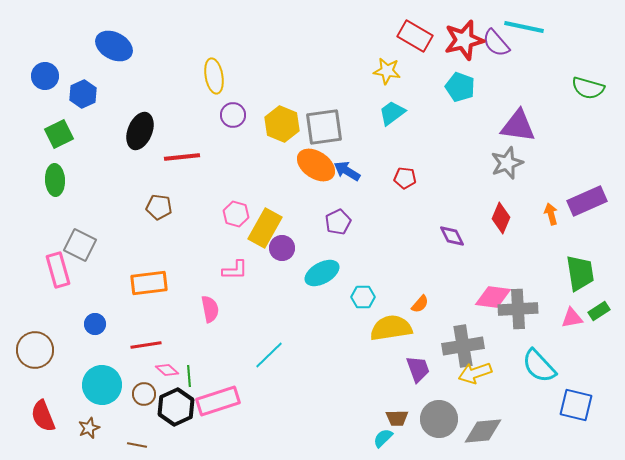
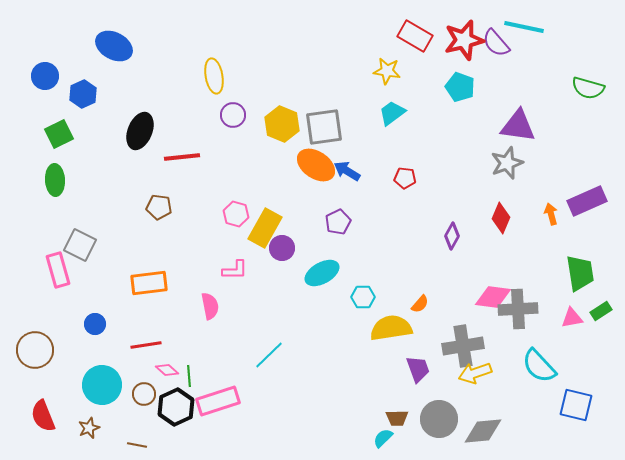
purple diamond at (452, 236): rotated 56 degrees clockwise
pink semicircle at (210, 309): moved 3 px up
green rectangle at (599, 311): moved 2 px right
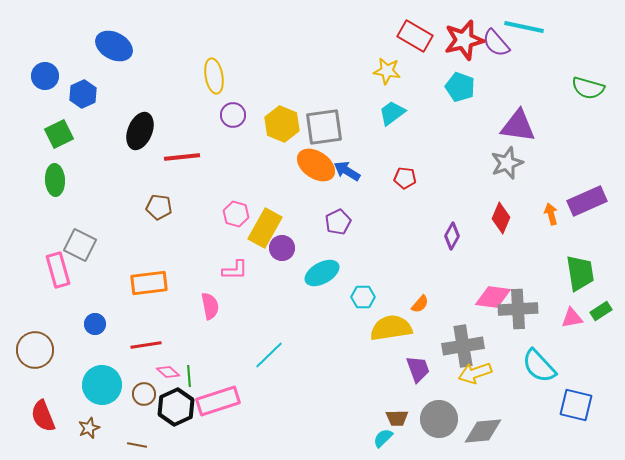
pink diamond at (167, 370): moved 1 px right, 2 px down
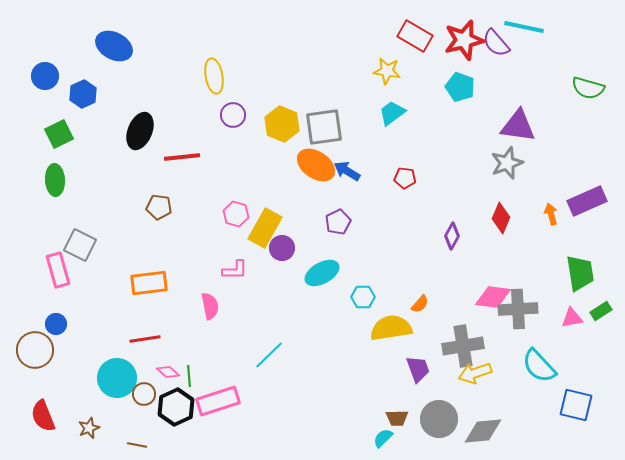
blue circle at (95, 324): moved 39 px left
red line at (146, 345): moved 1 px left, 6 px up
cyan circle at (102, 385): moved 15 px right, 7 px up
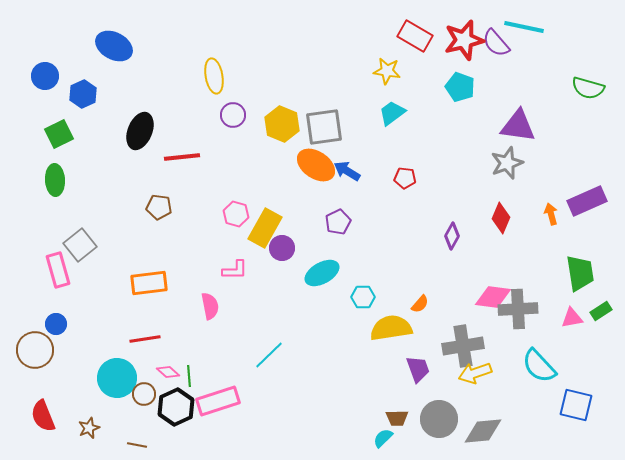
gray square at (80, 245): rotated 24 degrees clockwise
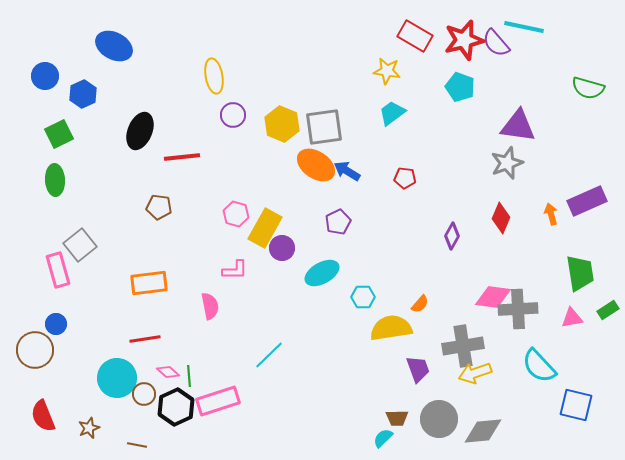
green rectangle at (601, 311): moved 7 px right, 1 px up
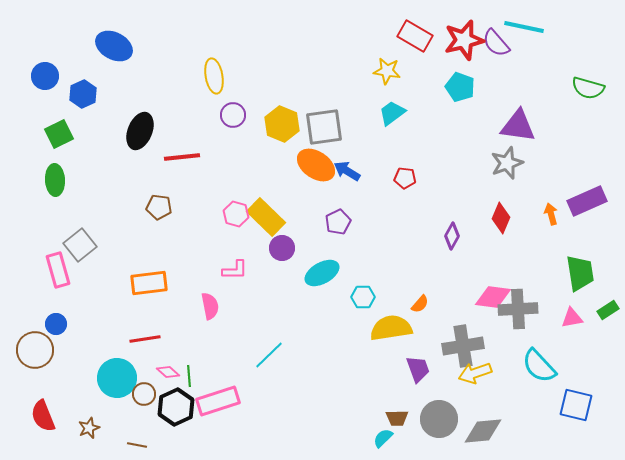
yellow rectangle at (265, 228): moved 1 px right, 11 px up; rotated 75 degrees counterclockwise
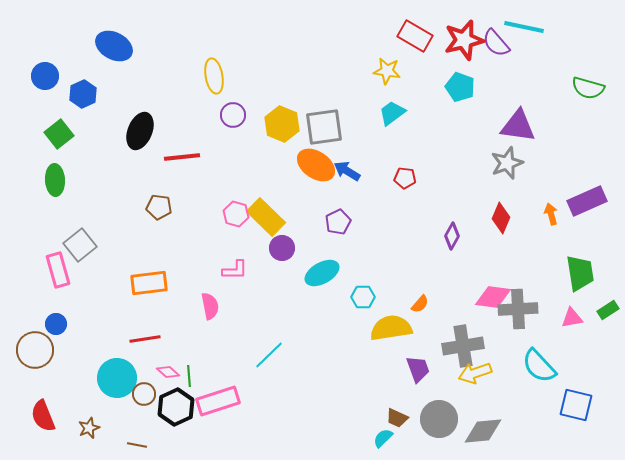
green square at (59, 134): rotated 12 degrees counterclockwise
brown trapezoid at (397, 418): rotated 25 degrees clockwise
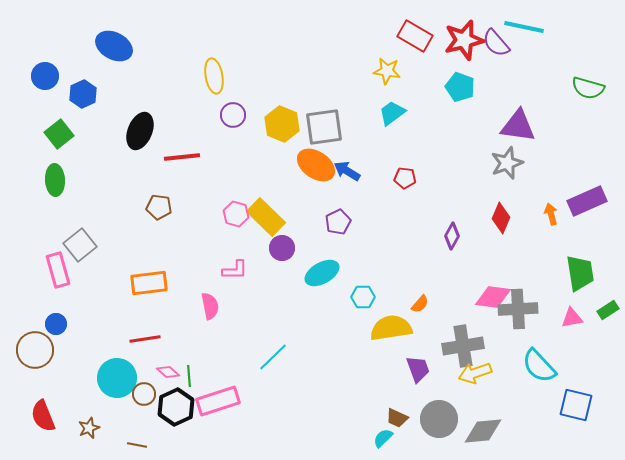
cyan line at (269, 355): moved 4 px right, 2 px down
